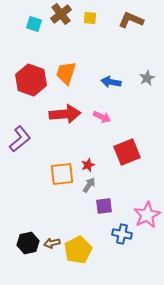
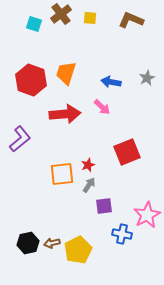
pink arrow: moved 10 px up; rotated 18 degrees clockwise
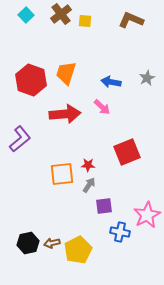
yellow square: moved 5 px left, 3 px down
cyan square: moved 8 px left, 9 px up; rotated 28 degrees clockwise
red star: rotated 24 degrees clockwise
blue cross: moved 2 px left, 2 px up
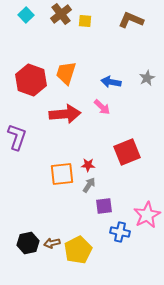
purple L-shape: moved 3 px left, 2 px up; rotated 32 degrees counterclockwise
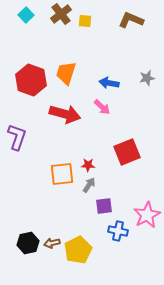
gray star: rotated 14 degrees clockwise
blue arrow: moved 2 px left, 1 px down
red arrow: rotated 20 degrees clockwise
blue cross: moved 2 px left, 1 px up
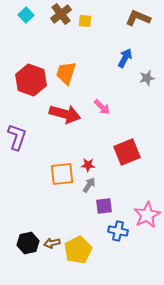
brown L-shape: moved 7 px right, 2 px up
blue arrow: moved 16 px right, 25 px up; rotated 108 degrees clockwise
